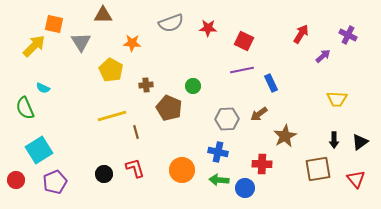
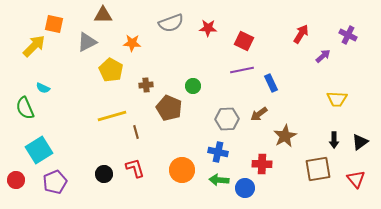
gray triangle: moved 6 px right; rotated 35 degrees clockwise
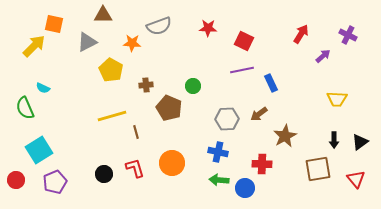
gray semicircle: moved 12 px left, 3 px down
orange circle: moved 10 px left, 7 px up
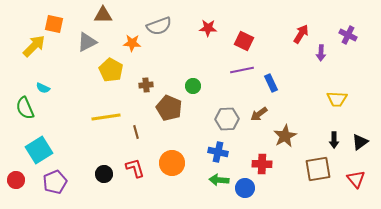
purple arrow: moved 2 px left, 3 px up; rotated 133 degrees clockwise
yellow line: moved 6 px left, 1 px down; rotated 8 degrees clockwise
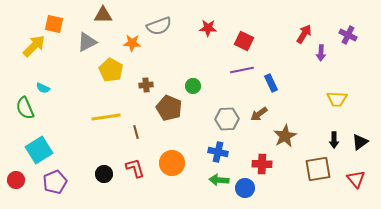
red arrow: moved 3 px right
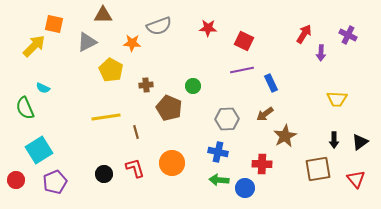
brown arrow: moved 6 px right
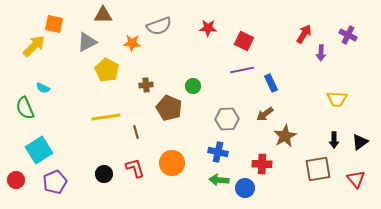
yellow pentagon: moved 4 px left
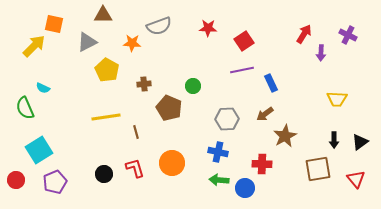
red square: rotated 30 degrees clockwise
brown cross: moved 2 px left, 1 px up
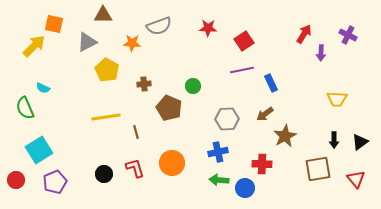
blue cross: rotated 24 degrees counterclockwise
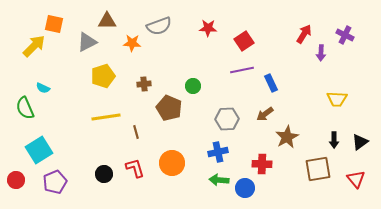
brown triangle: moved 4 px right, 6 px down
purple cross: moved 3 px left
yellow pentagon: moved 4 px left, 6 px down; rotated 25 degrees clockwise
brown star: moved 2 px right, 1 px down
